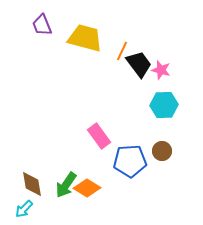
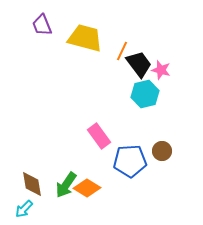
cyan hexagon: moved 19 px left, 11 px up; rotated 12 degrees counterclockwise
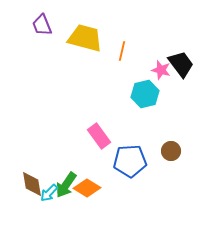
orange line: rotated 12 degrees counterclockwise
black trapezoid: moved 42 px right
brown circle: moved 9 px right
cyan arrow: moved 25 px right, 16 px up
